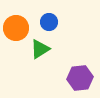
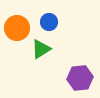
orange circle: moved 1 px right
green triangle: moved 1 px right
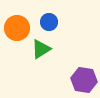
purple hexagon: moved 4 px right, 2 px down; rotated 15 degrees clockwise
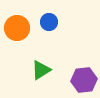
green triangle: moved 21 px down
purple hexagon: rotated 15 degrees counterclockwise
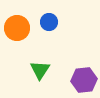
green triangle: moved 1 px left; rotated 25 degrees counterclockwise
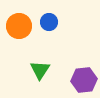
orange circle: moved 2 px right, 2 px up
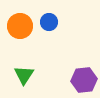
orange circle: moved 1 px right
green triangle: moved 16 px left, 5 px down
